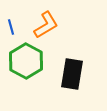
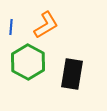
blue line: rotated 21 degrees clockwise
green hexagon: moved 2 px right, 1 px down
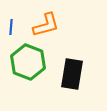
orange L-shape: rotated 16 degrees clockwise
green hexagon: rotated 8 degrees counterclockwise
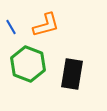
blue line: rotated 35 degrees counterclockwise
green hexagon: moved 2 px down
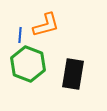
blue line: moved 9 px right, 8 px down; rotated 35 degrees clockwise
black rectangle: moved 1 px right
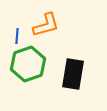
blue line: moved 3 px left, 1 px down
green hexagon: rotated 20 degrees clockwise
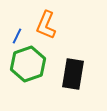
orange L-shape: rotated 128 degrees clockwise
blue line: rotated 21 degrees clockwise
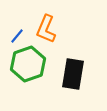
orange L-shape: moved 4 px down
blue line: rotated 14 degrees clockwise
